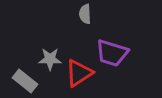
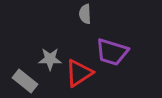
purple trapezoid: moved 1 px up
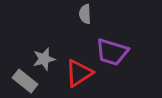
gray star: moved 6 px left; rotated 15 degrees counterclockwise
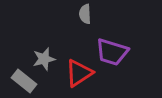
gray rectangle: moved 1 px left
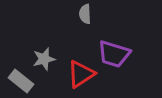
purple trapezoid: moved 2 px right, 2 px down
red triangle: moved 2 px right, 1 px down
gray rectangle: moved 3 px left
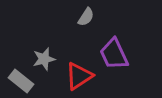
gray semicircle: moved 1 px right, 3 px down; rotated 144 degrees counterclockwise
purple trapezoid: rotated 48 degrees clockwise
red triangle: moved 2 px left, 2 px down
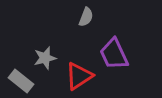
gray semicircle: rotated 12 degrees counterclockwise
gray star: moved 1 px right, 1 px up
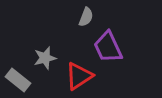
purple trapezoid: moved 6 px left, 7 px up
gray rectangle: moved 3 px left, 1 px up
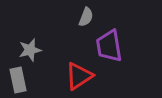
purple trapezoid: moved 1 px right, 1 px up; rotated 16 degrees clockwise
gray star: moved 15 px left, 8 px up
gray rectangle: rotated 40 degrees clockwise
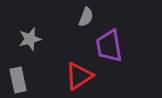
gray star: moved 11 px up
